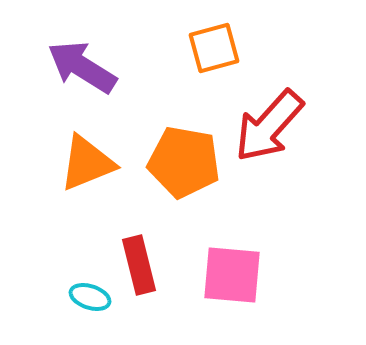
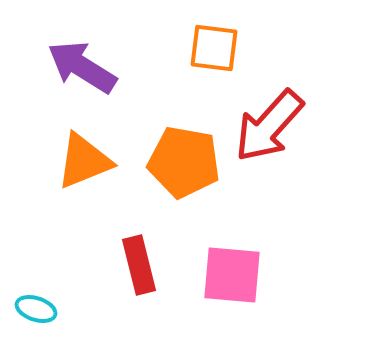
orange square: rotated 22 degrees clockwise
orange triangle: moved 3 px left, 2 px up
cyan ellipse: moved 54 px left, 12 px down
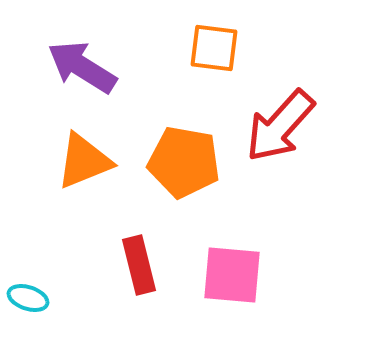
red arrow: moved 11 px right
cyan ellipse: moved 8 px left, 11 px up
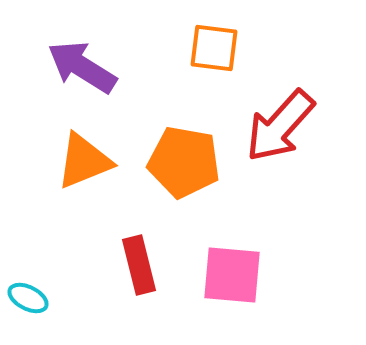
cyan ellipse: rotated 9 degrees clockwise
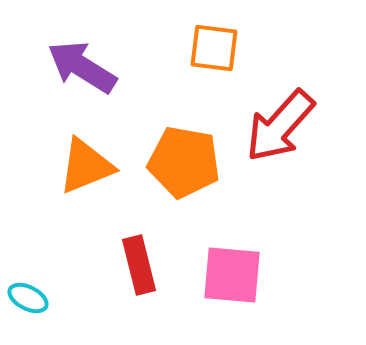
orange triangle: moved 2 px right, 5 px down
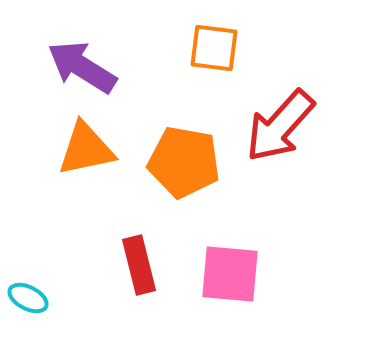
orange triangle: moved 17 px up; rotated 10 degrees clockwise
pink square: moved 2 px left, 1 px up
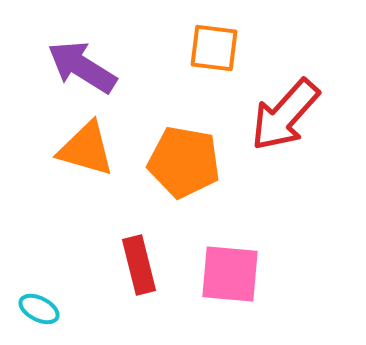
red arrow: moved 5 px right, 11 px up
orange triangle: rotated 28 degrees clockwise
cyan ellipse: moved 11 px right, 11 px down
